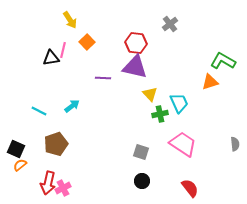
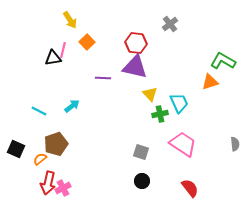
black triangle: moved 2 px right
orange semicircle: moved 20 px right, 6 px up
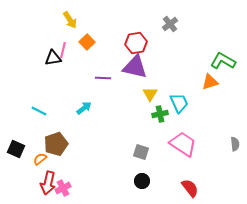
red hexagon: rotated 15 degrees counterclockwise
yellow triangle: rotated 14 degrees clockwise
cyan arrow: moved 12 px right, 2 px down
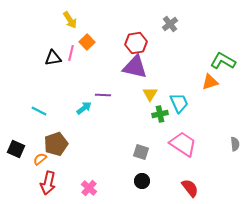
pink line: moved 8 px right, 3 px down
purple line: moved 17 px down
pink cross: moved 26 px right; rotated 21 degrees counterclockwise
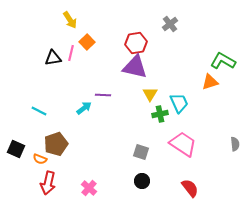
orange semicircle: rotated 120 degrees counterclockwise
